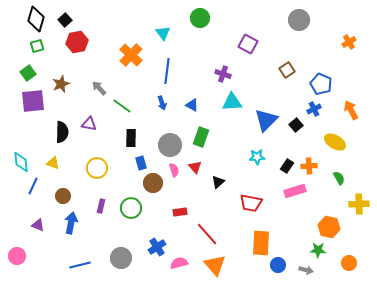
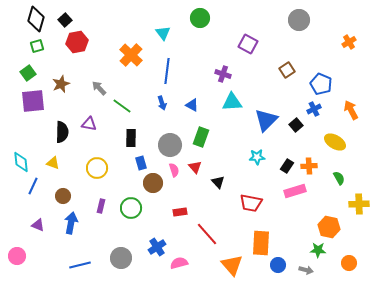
black triangle at (218, 182): rotated 32 degrees counterclockwise
orange triangle at (215, 265): moved 17 px right
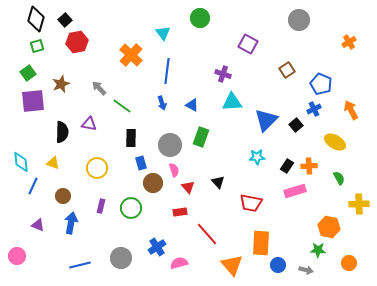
red triangle at (195, 167): moved 7 px left, 20 px down
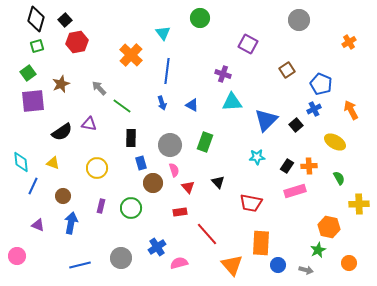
black semicircle at (62, 132): rotated 55 degrees clockwise
green rectangle at (201, 137): moved 4 px right, 5 px down
green star at (318, 250): rotated 28 degrees counterclockwise
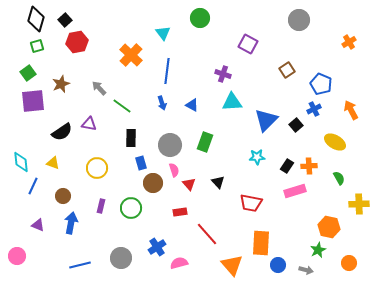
red triangle at (188, 187): moved 1 px right, 3 px up
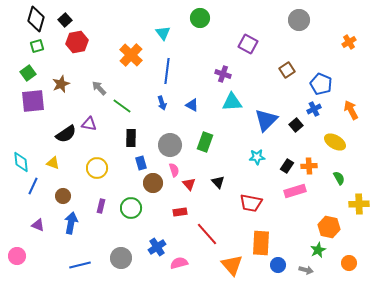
black semicircle at (62, 132): moved 4 px right, 2 px down
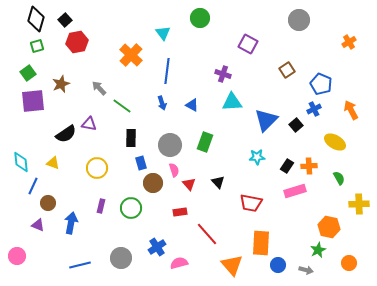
brown circle at (63, 196): moved 15 px left, 7 px down
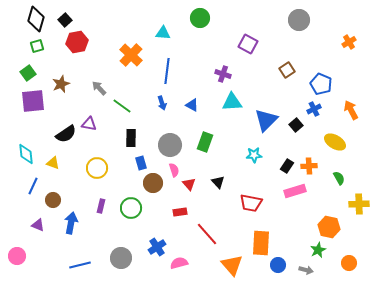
cyan triangle at (163, 33): rotated 49 degrees counterclockwise
cyan star at (257, 157): moved 3 px left, 2 px up
cyan diamond at (21, 162): moved 5 px right, 8 px up
brown circle at (48, 203): moved 5 px right, 3 px up
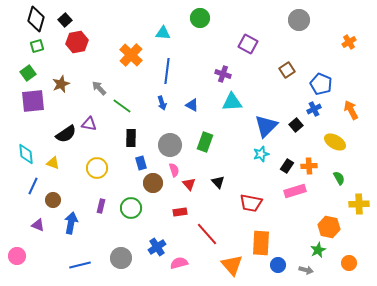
blue triangle at (266, 120): moved 6 px down
cyan star at (254, 155): moved 7 px right, 1 px up; rotated 14 degrees counterclockwise
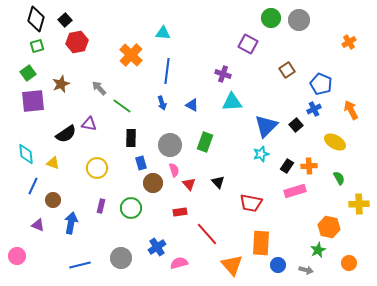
green circle at (200, 18): moved 71 px right
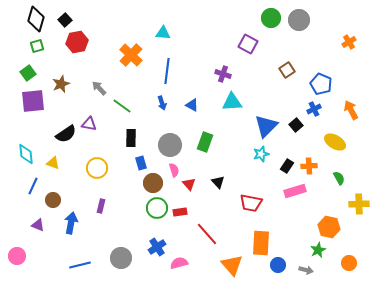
green circle at (131, 208): moved 26 px right
